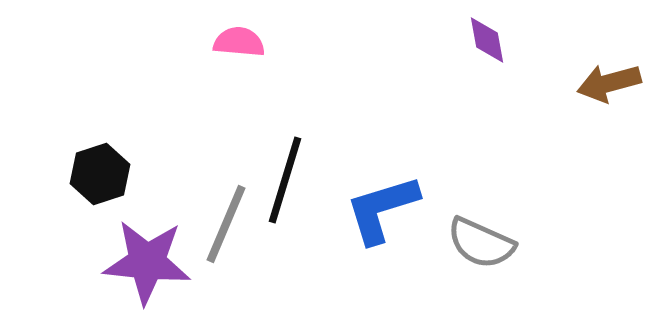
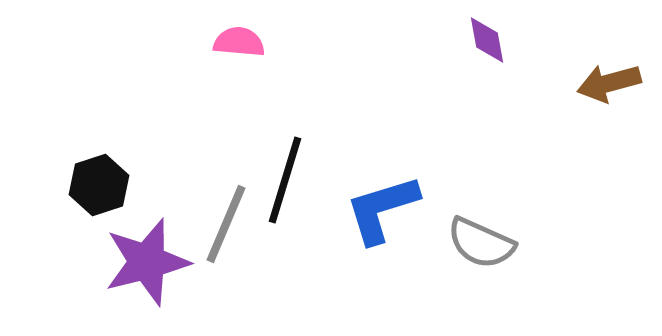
black hexagon: moved 1 px left, 11 px down
purple star: rotated 20 degrees counterclockwise
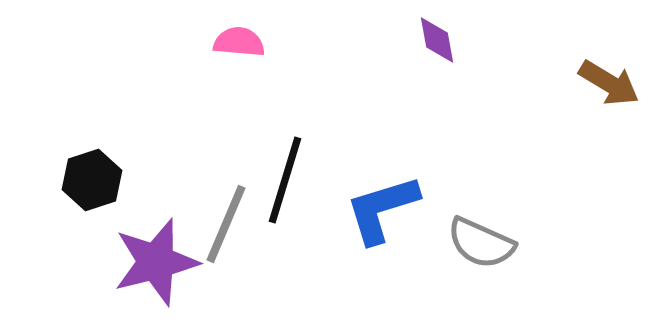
purple diamond: moved 50 px left
brown arrow: rotated 134 degrees counterclockwise
black hexagon: moved 7 px left, 5 px up
purple star: moved 9 px right
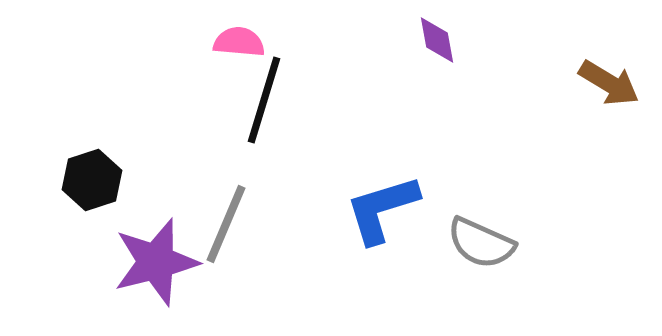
black line: moved 21 px left, 80 px up
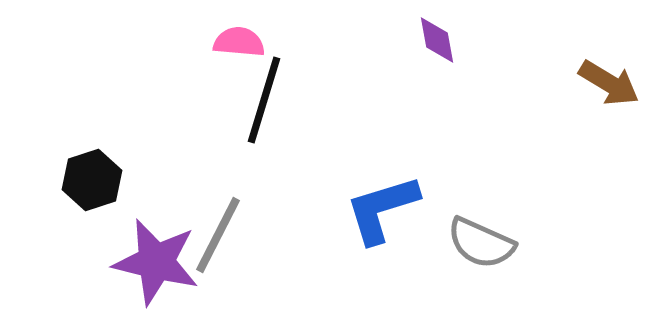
gray line: moved 8 px left, 11 px down; rotated 4 degrees clockwise
purple star: rotated 28 degrees clockwise
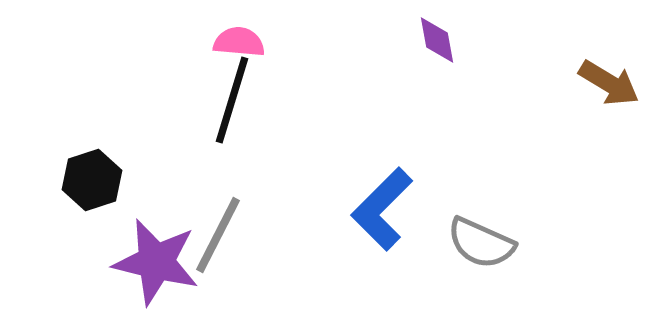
black line: moved 32 px left
blue L-shape: rotated 28 degrees counterclockwise
